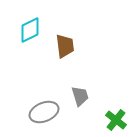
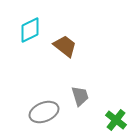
brown trapezoid: rotated 45 degrees counterclockwise
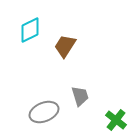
brown trapezoid: rotated 95 degrees counterclockwise
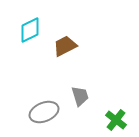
brown trapezoid: rotated 30 degrees clockwise
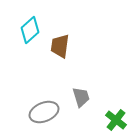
cyan diamond: rotated 16 degrees counterclockwise
brown trapezoid: moved 5 px left; rotated 55 degrees counterclockwise
gray trapezoid: moved 1 px right, 1 px down
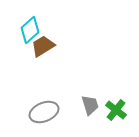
brown trapezoid: moved 17 px left; rotated 50 degrees clockwise
gray trapezoid: moved 9 px right, 8 px down
green cross: moved 10 px up
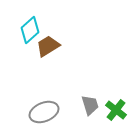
brown trapezoid: moved 5 px right
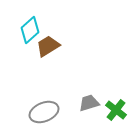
gray trapezoid: moved 1 px left, 2 px up; rotated 90 degrees counterclockwise
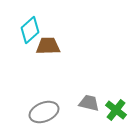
brown trapezoid: rotated 30 degrees clockwise
gray trapezoid: rotated 30 degrees clockwise
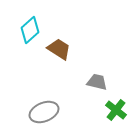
brown trapezoid: moved 11 px right, 3 px down; rotated 35 degrees clockwise
gray trapezoid: moved 8 px right, 21 px up
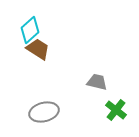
brown trapezoid: moved 21 px left
gray ellipse: rotated 8 degrees clockwise
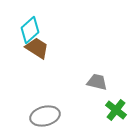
brown trapezoid: moved 1 px left, 1 px up
gray ellipse: moved 1 px right, 4 px down
